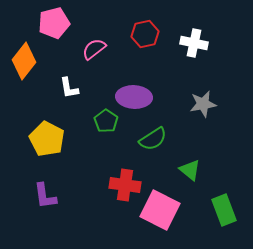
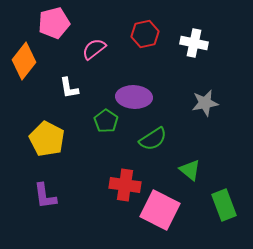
gray star: moved 2 px right, 1 px up
green rectangle: moved 5 px up
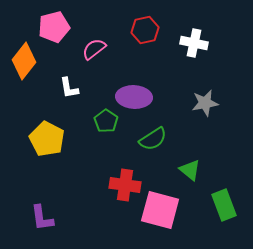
pink pentagon: moved 4 px down
red hexagon: moved 4 px up
purple L-shape: moved 3 px left, 22 px down
pink square: rotated 12 degrees counterclockwise
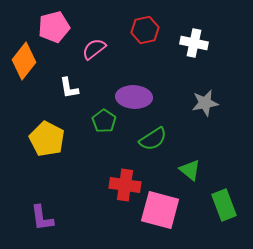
green pentagon: moved 2 px left
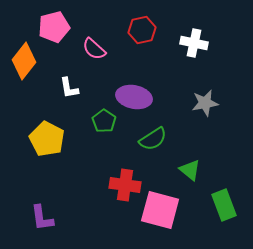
red hexagon: moved 3 px left
pink semicircle: rotated 100 degrees counterclockwise
purple ellipse: rotated 8 degrees clockwise
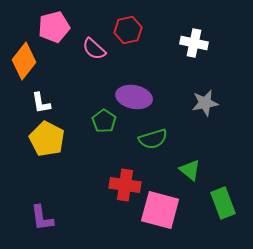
red hexagon: moved 14 px left
white L-shape: moved 28 px left, 15 px down
green semicircle: rotated 16 degrees clockwise
green rectangle: moved 1 px left, 2 px up
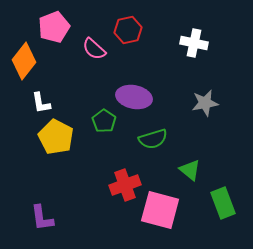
pink pentagon: rotated 8 degrees counterclockwise
yellow pentagon: moved 9 px right, 2 px up
red cross: rotated 28 degrees counterclockwise
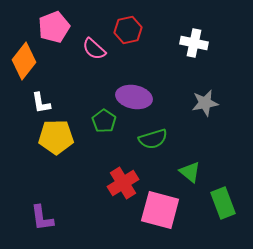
yellow pentagon: rotated 28 degrees counterclockwise
green triangle: moved 2 px down
red cross: moved 2 px left, 2 px up; rotated 12 degrees counterclockwise
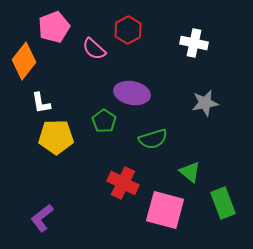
red hexagon: rotated 16 degrees counterclockwise
purple ellipse: moved 2 px left, 4 px up
red cross: rotated 32 degrees counterclockwise
pink square: moved 5 px right
purple L-shape: rotated 60 degrees clockwise
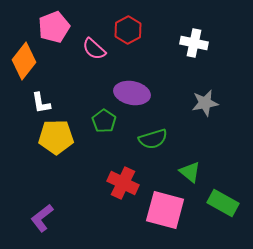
green rectangle: rotated 40 degrees counterclockwise
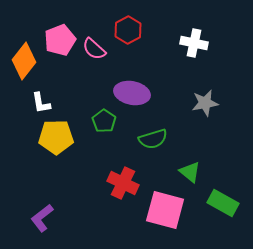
pink pentagon: moved 6 px right, 13 px down
